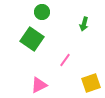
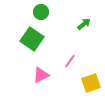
green circle: moved 1 px left
green arrow: rotated 144 degrees counterclockwise
pink line: moved 5 px right, 1 px down
pink triangle: moved 2 px right, 10 px up
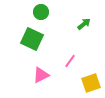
green square: rotated 10 degrees counterclockwise
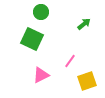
yellow square: moved 4 px left, 2 px up
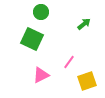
pink line: moved 1 px left, 1 px down
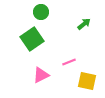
green square: rotated 30 degrees clockwise
pink line: rotated 32 degrees clockwise
yellow square: rotated 30 degrees clockwise
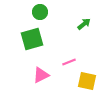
green circle: moved 1 px left
green square: rotated 20 degrees clockwise
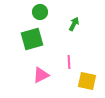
green arrow: moved 10 px left; rotated 24 degrees counterclockwise
pink line: rotated 72 degrees counterclockwise
